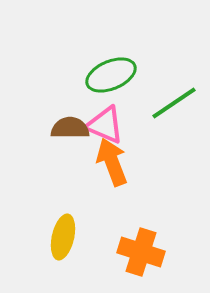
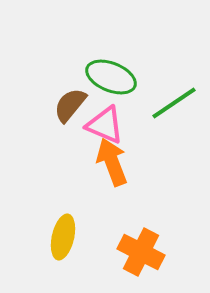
green ellipse: moved 2 px down; rotated 45 degrees clockwise
brown semicircle: moved 23 px up; rotated 51 degrees counterclockwise
orange cross: rotated 9 degrees clockwise
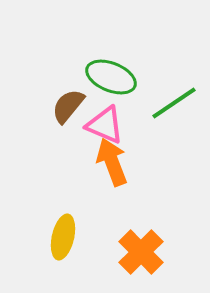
brown semicircle: moved 2 px left, 1 px down
orange cross: rotated 18 degrees clockwise
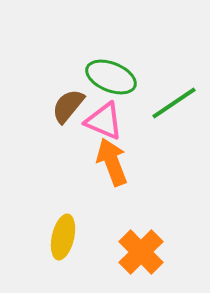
pink triangle: moved 1 px left, 4 px up
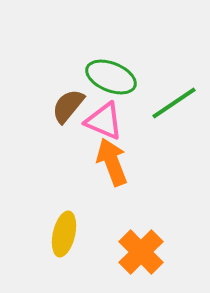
yellow ellipse: moved 1 px right, 3 px up
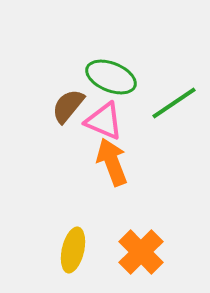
yellow ellipse: moved 9 px right, 16 px down
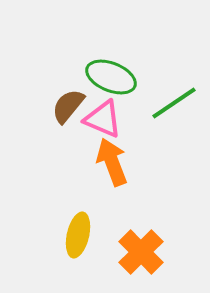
pink triangle: moved 1 px left, 2 px up
yellow ellipse: moved 5 px right, 15 px up
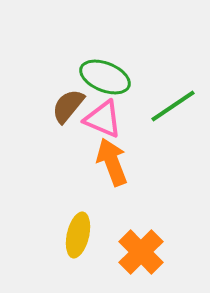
green ellipse: moved 6 px left
green line: moved 1 px left, 3 px down
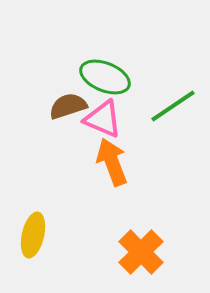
brown semicircle: rotated 33 degrees clockwise
yellow ellipse: moved 45 px left
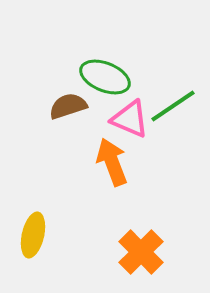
pink triangle: moved 27 px right
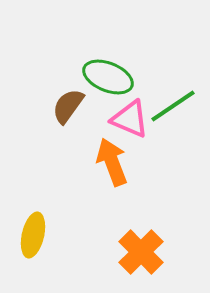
green ellipse: moved 3 px right
brown semicircle: rotated 36 degrees counterclockwise
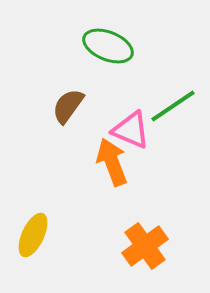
green ellipse: moved 31 px up
pink triangle: moved 1 px right, 11 px down
yellow ellipse: rotated 12 degrees clockwise
orange cross: moved 4 px right, 6 px up; rotated 9 degrees clockwise
